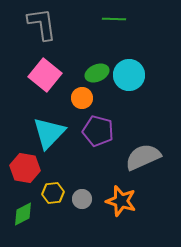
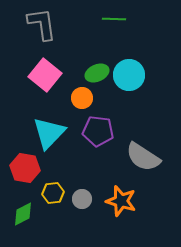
purple pentagon: rotated 8 degrees counterclockwise
gray semicircle: rotated 123 degrees counterclockwise
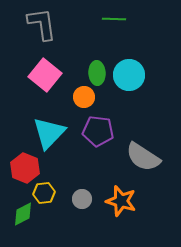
green ellipse: rotated 70 degrees counterclockwise
orange circle: moved 2 px right, 1 px up
red hexagon: rotated 12 degrees clockwise
yellow hexagon: moved 9 px left
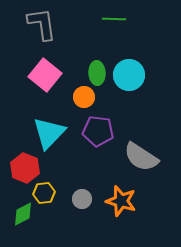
gray semicircle: moved 2 px left
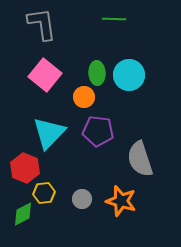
gray semicircle: moved 1 px left, 2 px down; rotated 39 degrees clockwise
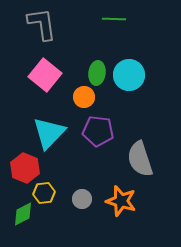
green ellipse: rotated 10 degrees clockwise
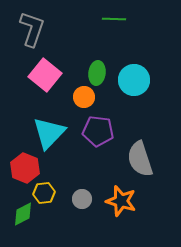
gray L-shape: moved 10 px left, 5 px down; rotated 27 degrees clockwise
cyan circle: moved 5 px right, 5 px down
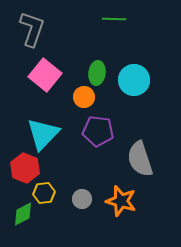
cyan triangle: moved 6 px left, 1 px down
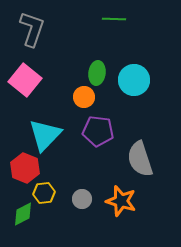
pink square: moved 20 px left, 5 px down
cyan triangle: moved 2 px right, 1 px down
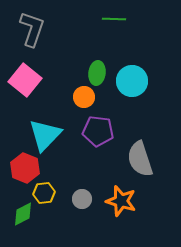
cyan circle: moved 2 px left, 1 px down
